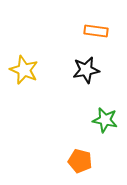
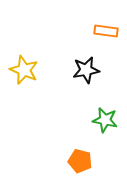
orange rectangle: moved 10 px right
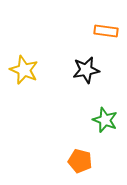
green star: rotated 10 degrees clockwise
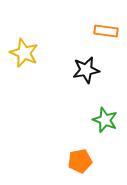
yellow star: moved 17 px up
orange pentagon: rotated 25 degrees counterclockwise
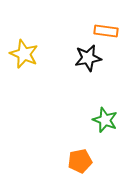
yellow star: moved 1 px down
black star: moved 2 px right, 12 px up
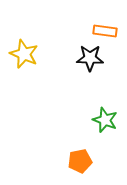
orange rectangle: moved 1 px left
black star: moved 2 px right; rotated 12 degrees clockwise
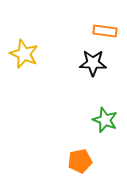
black star: moved 3 px right, 5 px down
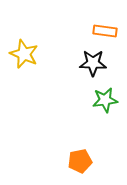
green star: moved 20 px up; rotated 30 degrees counterclockwise
